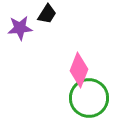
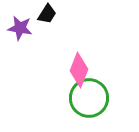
purple star: rotated 15 degrees clockwise
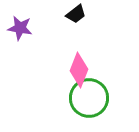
black trapezoid: moved 29 px right; rotated 20 degrees clockwise
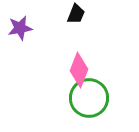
black trapezoid: rotated 30 degrees counterclockwise
purple star: rotated 20 degrees counterclockwise
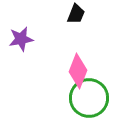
purple star: moved 1 px right, 11 px down
pink diamond: moved 1 px left, 1 px down
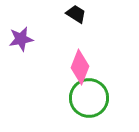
black trapezoid: rotated 80 degrees counterclockwise
pink diamond: moved 2 px right, 4 px up
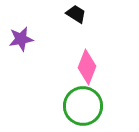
pink diamond: moved 7 px right
green circle: moved 6 px left, 8 px down
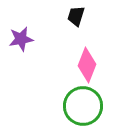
black trapezoid: moved 2 px down; rotated 105 degrees counterclockwise
pink diamond: moved 2 px up
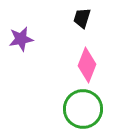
black trapezoid: moved 6 px right, 2 px down
green circle: moved 3 px down
